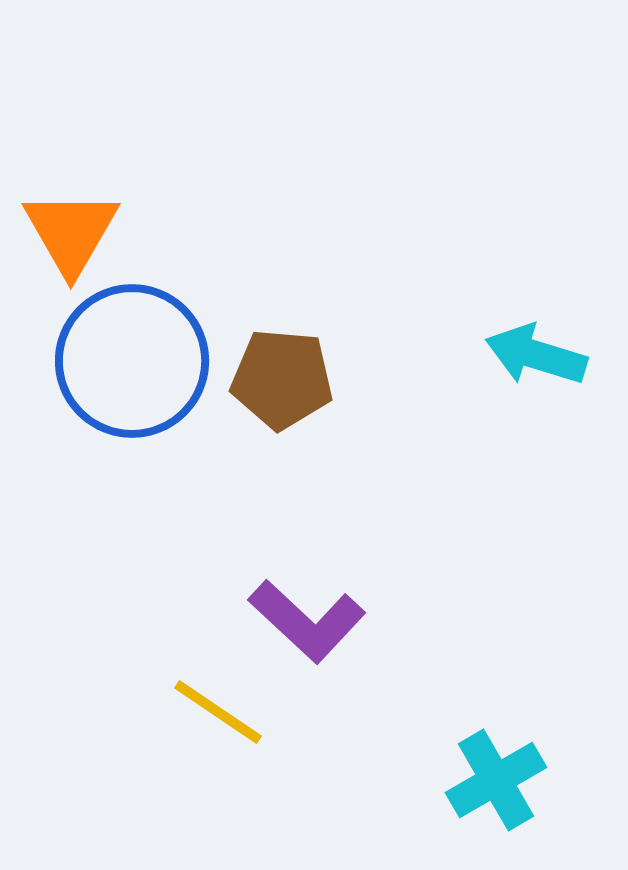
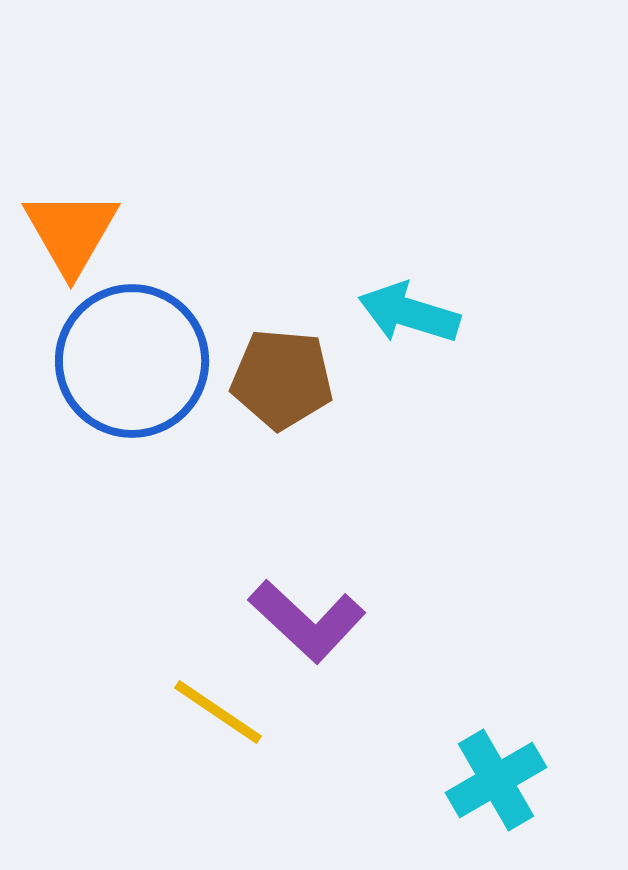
cyan arrow: moved 127 px left, 42 px up
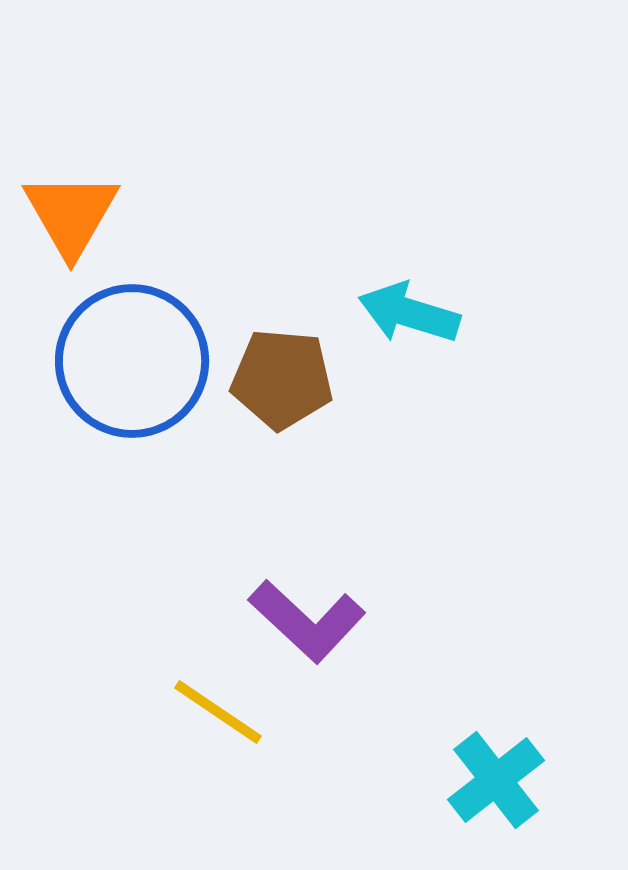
orange triangle: moved 18 px up
cyan cross: rotated 8 degrees counterclockwise
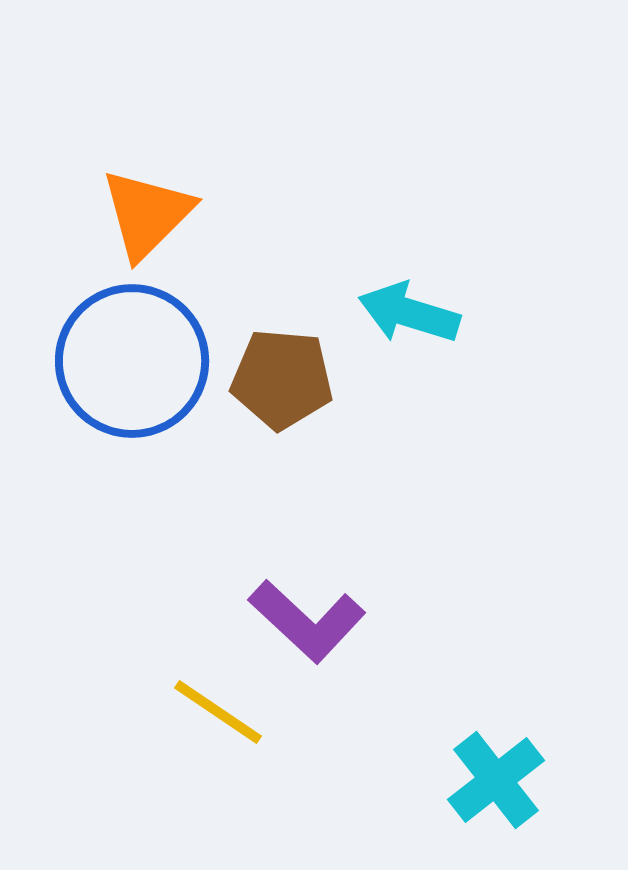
orange triangle: moved 76 px right; rotated 15 degrees clockwise
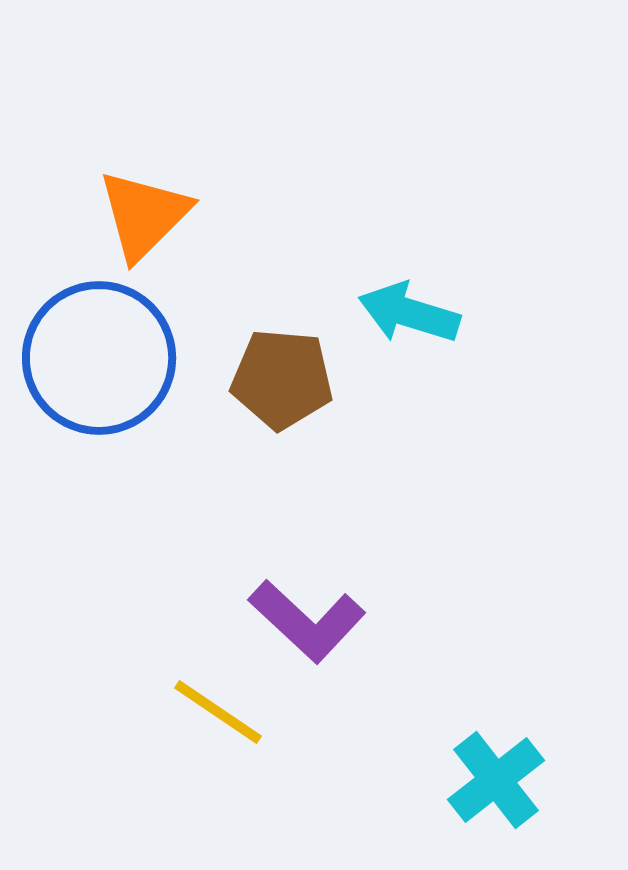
orange triangle: moved 3 px left, 1 px down
blue circle: moved 33 px left, 3 px up
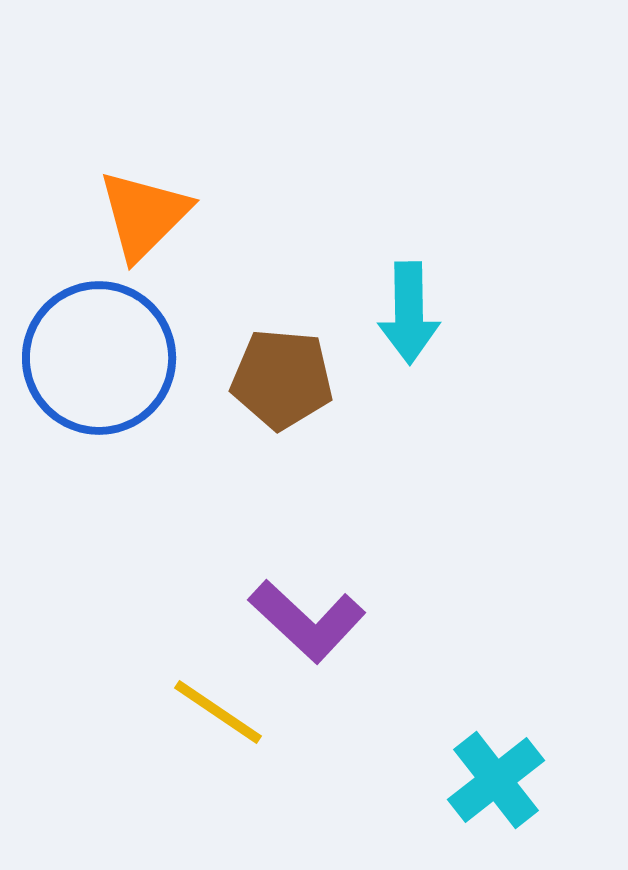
cyan arrow: rotated 108 degrees counterclockwise
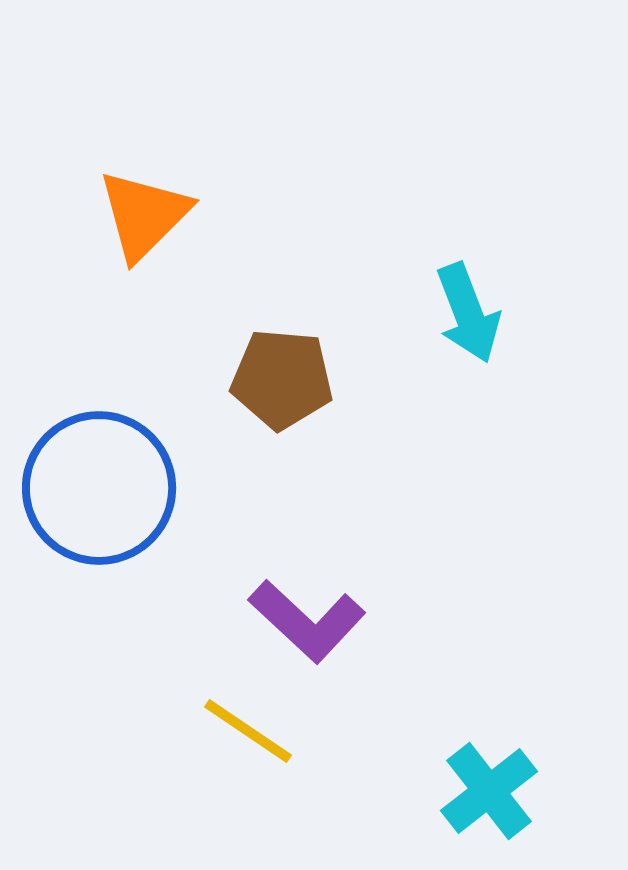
cyan arrow: moved 59 px right; rotated 20 degrees counterclockwise
blue circle: moved 130 px down
yellow line: moved 30 px right, 19 px down
cyan cross: moved 7 px left, 11 px down
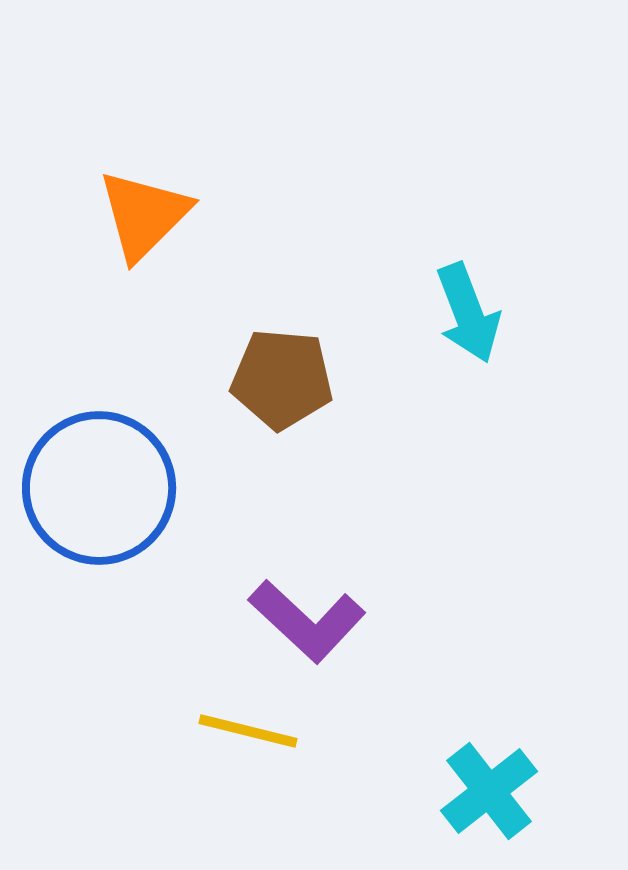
yellow line: rotated 20 degrees counterclockwise
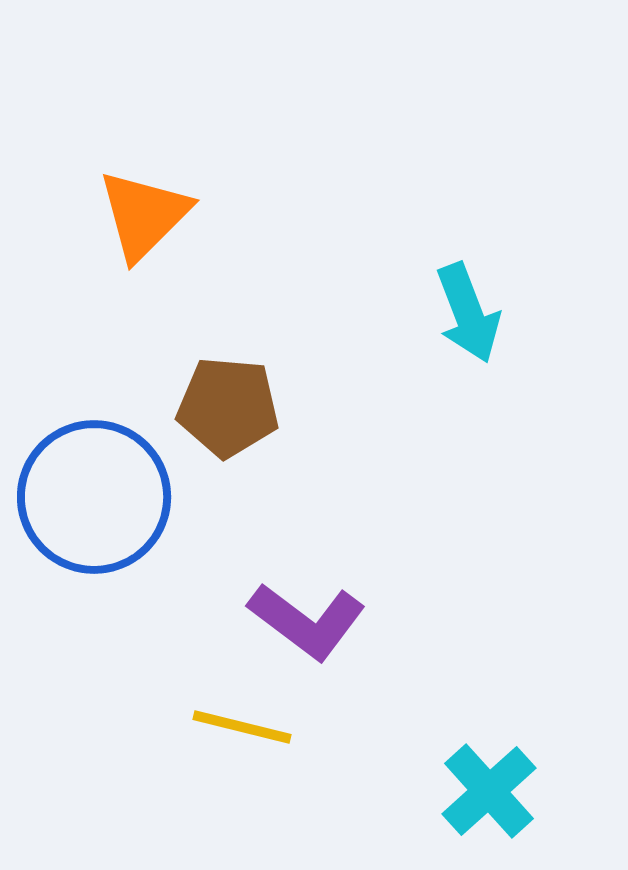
brown pentagon: moved 54 px left, 28 px down
blue circle: moved 5 px left, 9 px down
purple L-shape: rotated 6 degrees counterclockwise
yellow line: moved 6 px left, 4 px up
cyan cross: rotated 4 degrees counterclockwise
